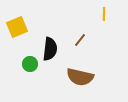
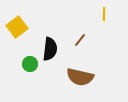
yellow square: rotated 15 degrees counterclockwise
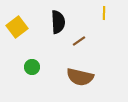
yellow line: moved 1 px up
brown line: moved 1 px left, 1 px down; rotated 16 degrees clockwise
black semicircle: moved 8 px right, 27 px up; rotated 10 degrees counterclockwise
green circle: moved 2 px right, 3 px down
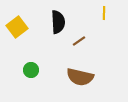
green circle: moved 1 px left, 3 px down
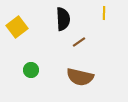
black semicircle: moved 5 px right, 3 px up
brown line: moved 1 px down
